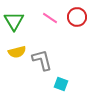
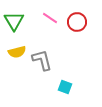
red circle: moved 5 px down
cyan square: moved 4 px right, 3 px down
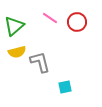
green triangle: moved 5 px down; rotated 20 degrees clockwise
gray L-shape: moved 2 px left, 2 px down
cyan square: rotated 32 degrees counterclockwise
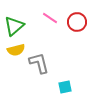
yellow semicircle: moved 1 px left, 2 px up
gray L-shape: moved 1 px left, 1 px down
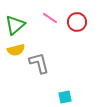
green triangle: moved 1 px right, 1 px up
cyan square: moved 10 px down
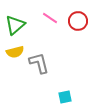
red circle: moved 1 px right, 1 px up
yellow semicircle: moved 1 px left, 2 px down
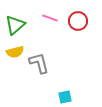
pink line: rotated 14 degrees counterclockwise
